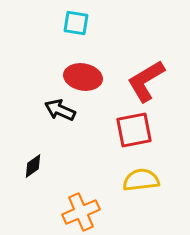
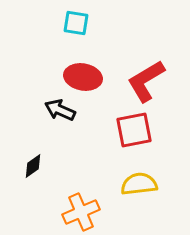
yellow semicircle: moved 2 px left, 4 px down
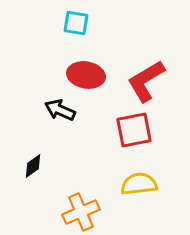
red ellipse: moved 3 px right, 2 px up
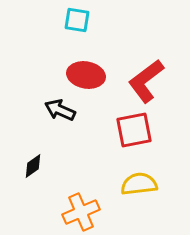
cyan square: moved 1 px right, 3 px up
red L-shape: rotated 6 degrees counterclockwise
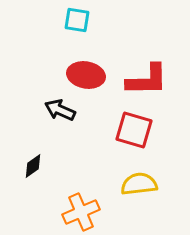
red L-shape: moved 1 px right, 1 px up; rotated 144 degrees counterclockwise
red square: rotated 27 degrees clockwise
